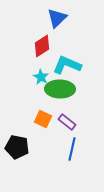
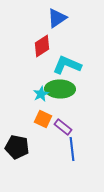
blue triangle: rotated 10 degrees clockwise
cyan star: moved 17 px down; rotated 14 degrees clockwise
purple rectangle: moved 4 px left, 5 px down
blue line: rotated 20 degrees counterclockwise
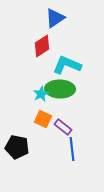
blue triangle: moved 2 px left
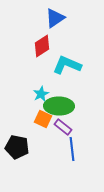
green ellipse: moved 1 px left, 17 px down
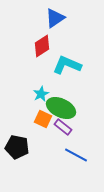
green ellipse: moved 2 px right, 2 px down; rotated 24 degrees clockwise
blue line: moved 4 px right, 6 px down; rotated 55 degrees counterclockwise
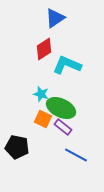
red diamond: moved 2 px right, 3 px down
cyan star: rotated 28 degrees counterclockwise
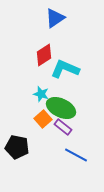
red diamond: moved 6 px down
cyan L-shape: moved 2 px left, 4 px down
orange square: rotated 24 degrees clockwise
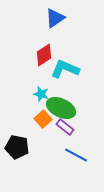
purple rectangle: moved 2 px right
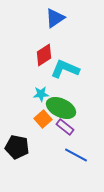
cyan star: rotated 21 degrees counterclockwise
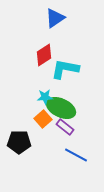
cyan L-shape: rotated 12 degrees counterclockwise
cyan star: moved 4 px right, 3 px down
black pentagon: moved 2 px right, 5 px up; rotated 10 degrees counterclockwise
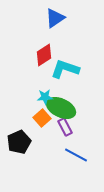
cyan L-shape: rotated 8 degrees clockwise
orange square: moved 1 px left, 1 px up
purple rectangle: rotated 24 degrees clockwise
black pentagon: rotated 25 degrees counterclockwise
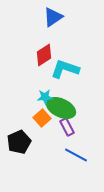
blue triangle: moved 2 px left, 1 px up
purple rectangle: moved 2 px right
